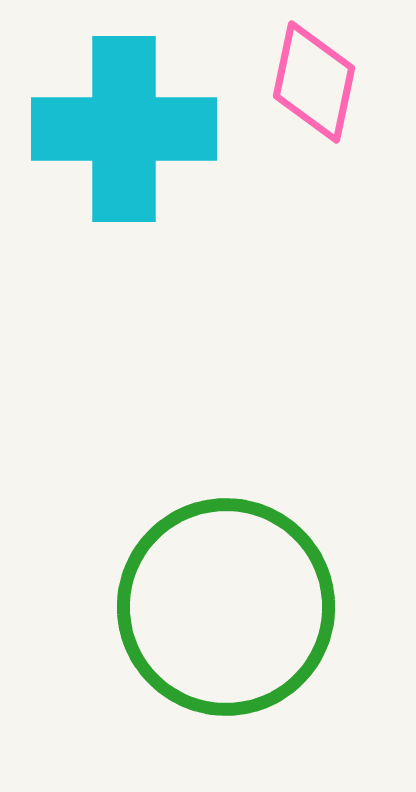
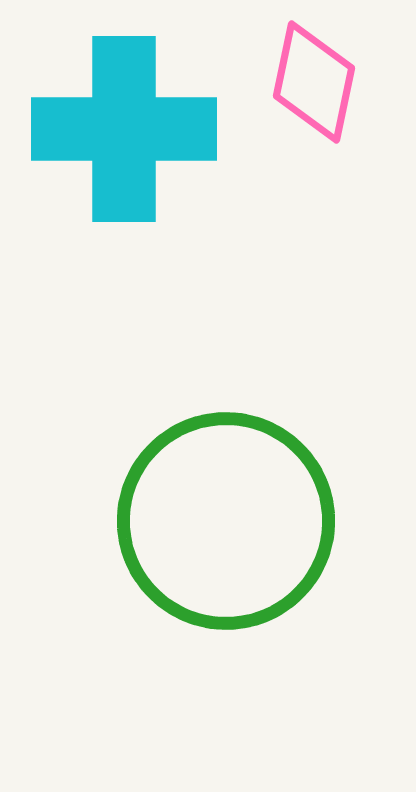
green circle: moved 86 px up
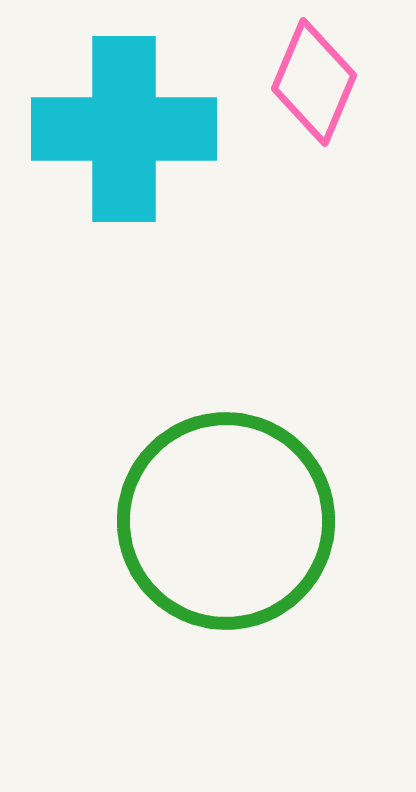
pink diamond: rotated 11 degrees clockwise
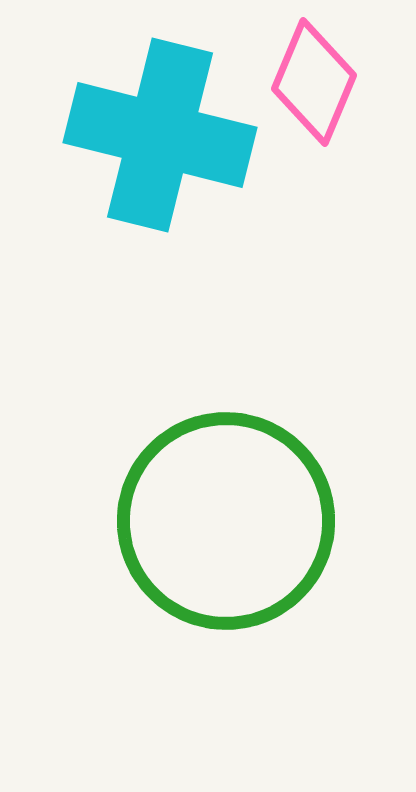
cyan cross: moved 36 px right, 6 px down; rotated 14 degrees clockwise
